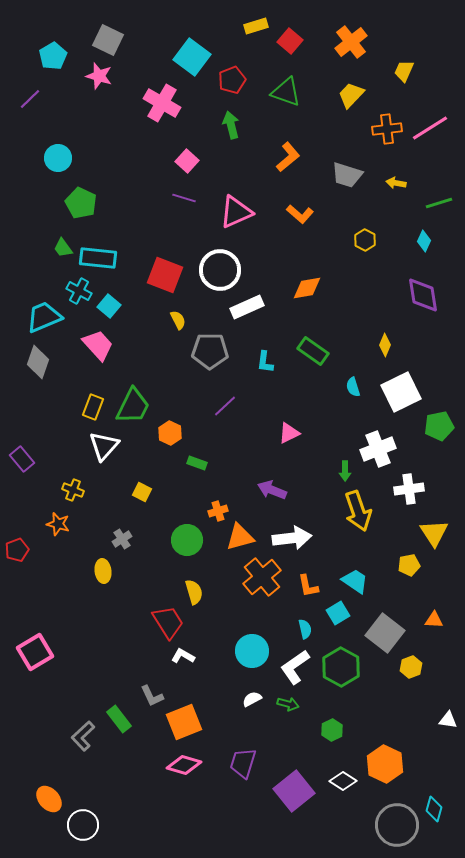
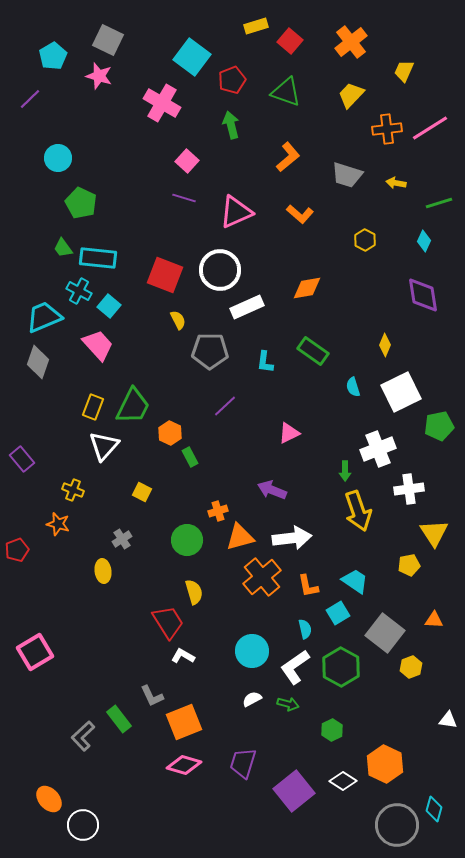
green rectangle at (197, 463): moved 7 px left, 6 px up; rotated 42 degrees clockwise
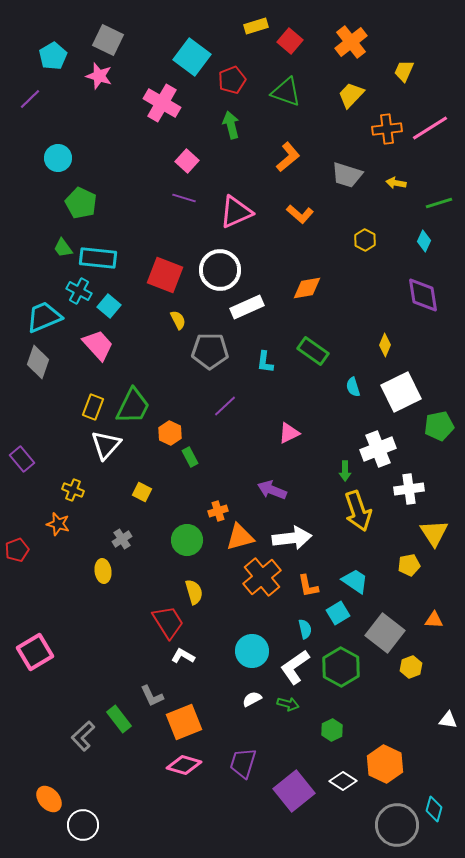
white triangle at (104, 446): moved 2 px right, 1 px up
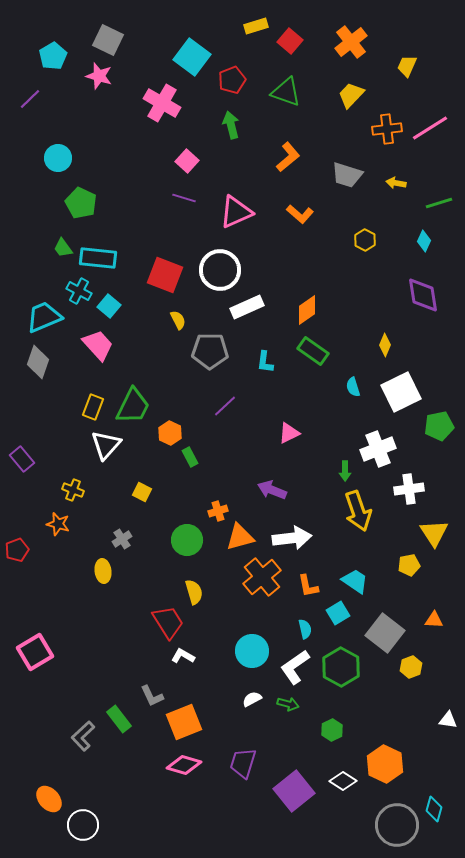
yellow trapezoid at (404, 71): moved 3 px right, 5 px up
orange diamond at (307, 288): moved 22 px down; rotated 24 degrees counterclockwise
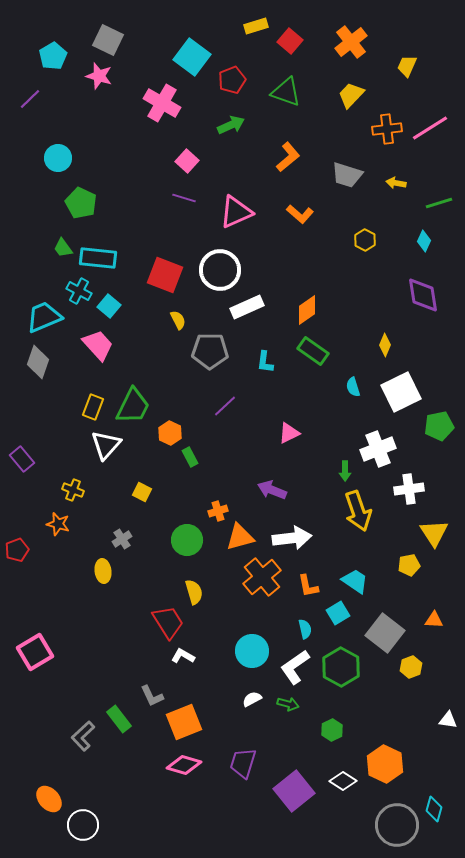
green arrow at (231, 125): rotated 80 degrees clockwise
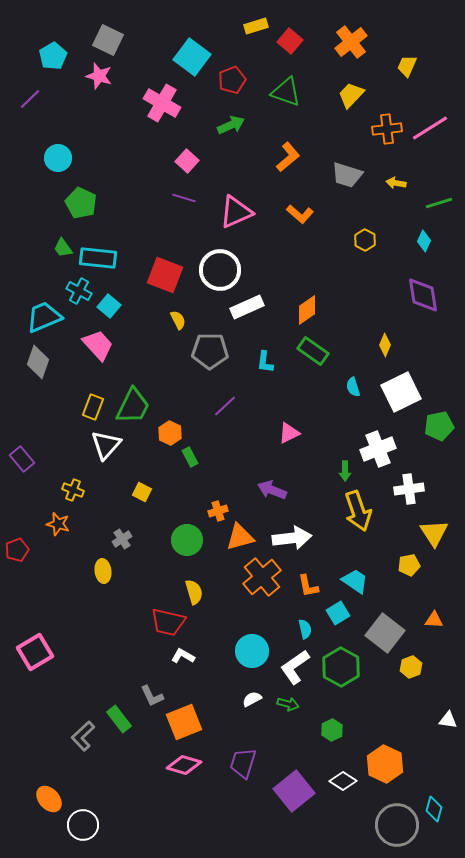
red trapezoid at (168, 622): rotated 135 degrees clockwise
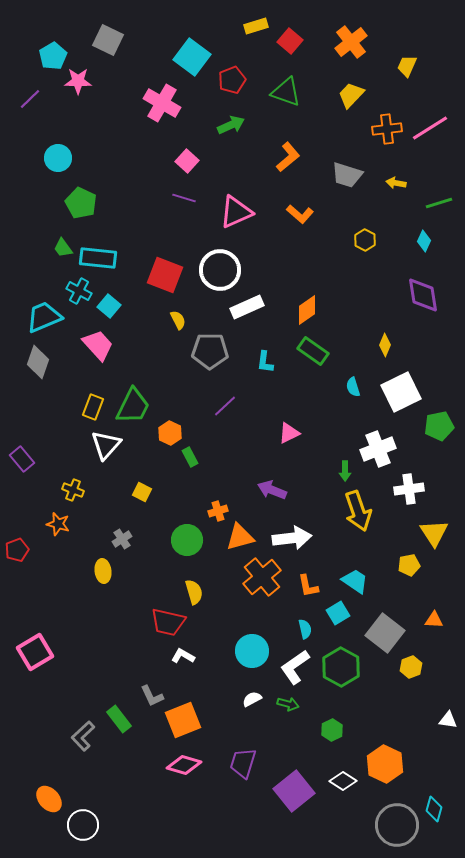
pink star at (99, 76): moved 21 px left, 5 px down; rotated 16 degrees counterclockwise
orange square at (184, 722): moved 1 px left, 2 px up
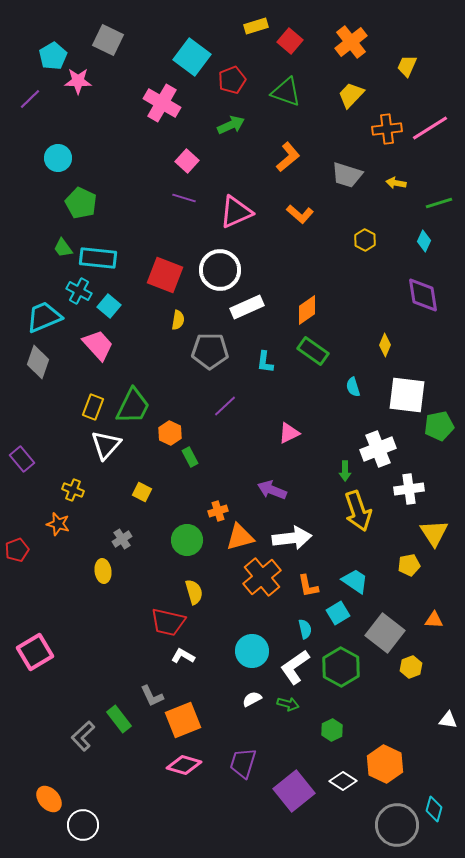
yellow semicircle at (178, 320): rotated 36 degrees clockwise
white square at (401, 392): moved 6 px right, 3 px down; rotated 33 degrees clockwise
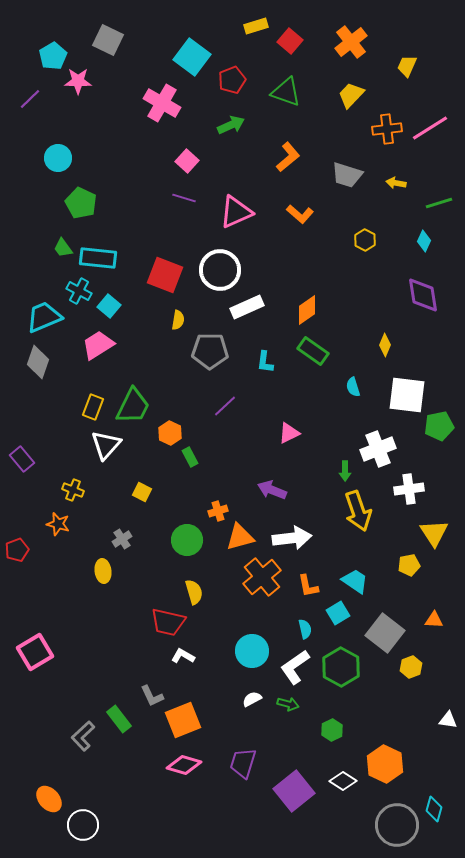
pink trapezoid at (98, 345): rotated 80 degrees counterclockwise
